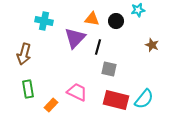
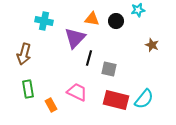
black line: moved 9 px left, 11 px down
orange rectangle: rotated 72 degrees counterclockwise
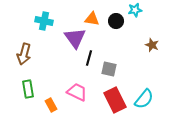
cyan star: moved 3 px left
purple triangle: rotated 20 degrees counterclockwise
red rectangle: moved 1 px left; rotated 50 degrees clockwise
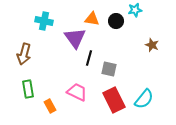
red rectangle: moved 1 px left
orange rectangle: moved 1 px left, 1 px down
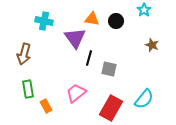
cyan star: moved 9 px right; rotated 24 degrees counterclockwise
pink trapezoid: moved 1 px left, 1 px down; rotated 65 degrees counterclockwise
red rectangle: moved 3 px left, 8 px down; rotated 55 degrees clockwise
orange rectangle: moved 4 px left
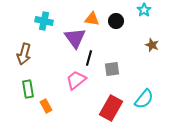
gray square: moved 3 px right; rotated 21 degrees counterclockwise
pink trapezoid: moved 13 px up
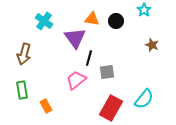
cyan cross: rotated 24 degrees clockwise
gray square: moved 5 px left, 3 px down
green rectangle: moved 6 px left, 1 px down
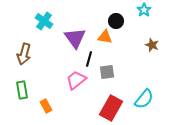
orange triangle: moved 13 px right, 18 px down
black line: moved 1 px down
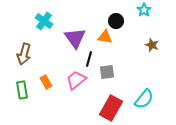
orange rectangle: moved 24 px up
